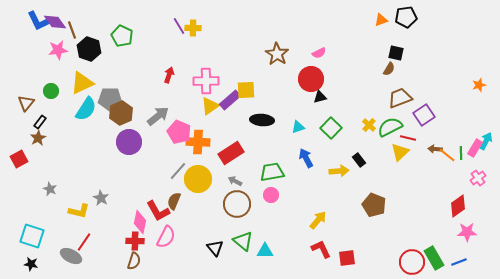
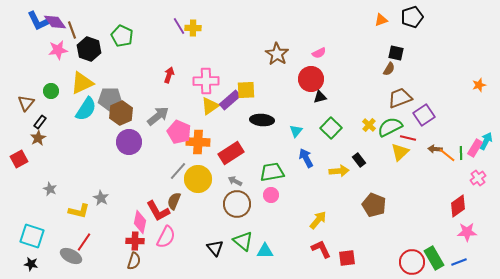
black pentagon at (406, 17): moved 6 px right; rotated 10 degrees counterclockwise
cyan triangle at (298, 127): moved 2 px left, 4 px down; rotated 32 degrees counterclockwise
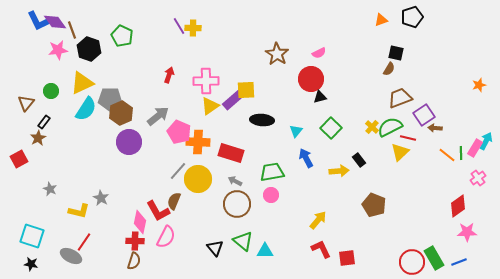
purple rectangle at (230, 100): moved 3 px right
black rectangle at (40, 122): moved 4 px right
yellow cross at (369, 125): moved 3 px right, 2 px down
brown arrow at (435, 149): moved 21 px up
red rectangle at (231, 153): rotated 50 degrees clockwise
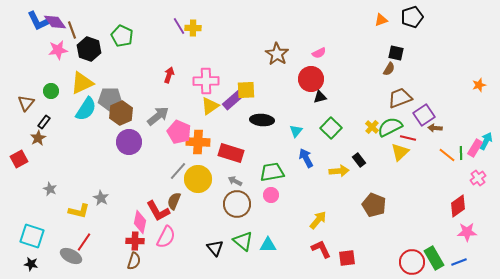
cyan triangle at (265, 251): moved 3 px right, 6 px up
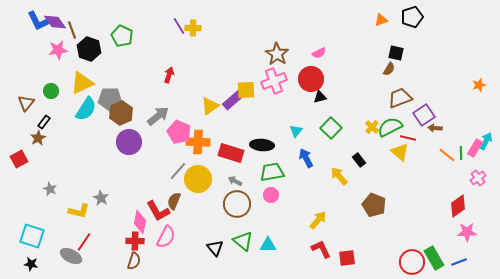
pink cross at (206, 81): moved 68 px right; rotated 20 degrees counterclockwise
black ellipse at (262, 120): moved 25 px down
yellow triangle at (400, 152): rotated 36 degrees counterclockwise
yellow arrow at (339, 171): moved 5 px down; rotated 126 degrees counterclockwise
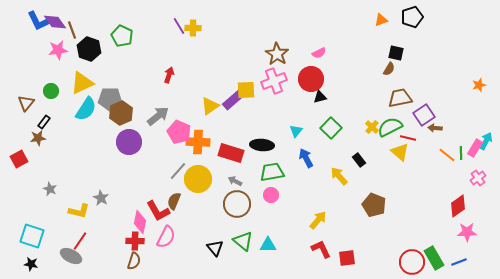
brown trapezoid at (400, 98): rotated 10 degrees clockwise
brown star at (38, 138): rotated 21 degrees clockwise
red line at (84, 242): moved 4 px left, 1 px up
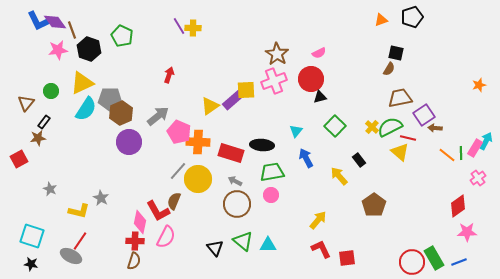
green square at (331, 128): moved 4 px right, 2 px up
brown pentagon at (374, 205): rotated 15 degrees clockwise
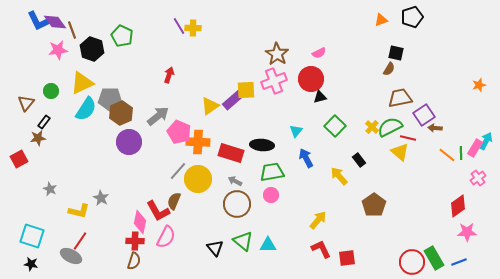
black hexagon at (89, 49): moved 3 px right
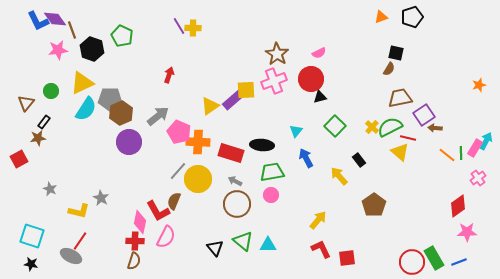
orange triangle at (381, 20): moved 3 px up
purple diamond at (55, 22): moved 3 px up
